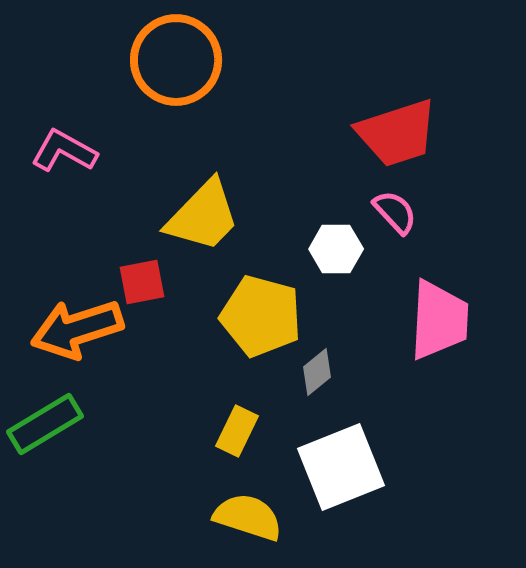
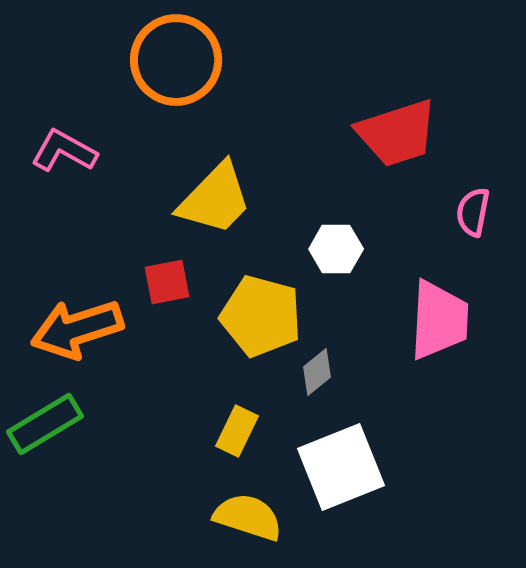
pink semicircle: moved 78 px right; rotated 126 degrees counterclockwise
yellow trapezoid: moved 12 px right, 17 px up
red square: moved 25 px right
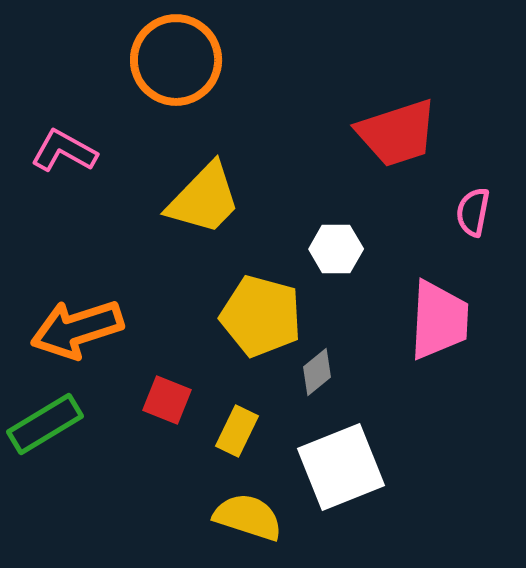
yellow trapezoid: moved 11 px left
red square: moved 118 px down; rotated 33 degrees clockwise
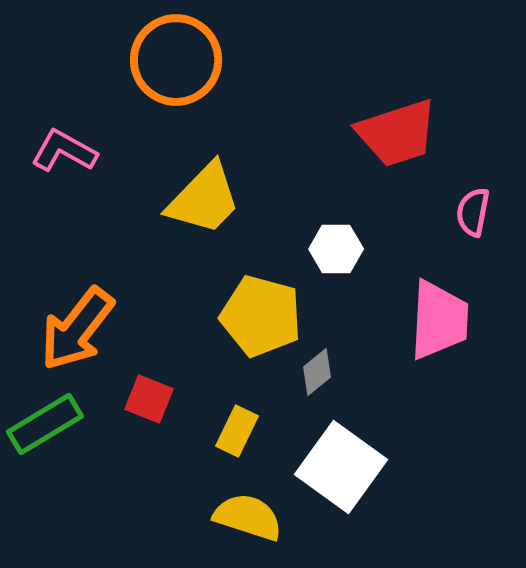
orange arrow: rotated 34 degrees counterclockwise
red square: moved 18 px left, 1 px up
white square: rotated 32 degrees counterclockwise
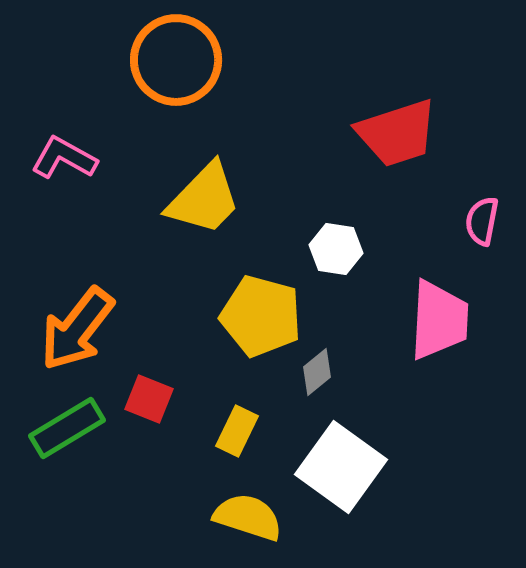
pink L-shape: moved 7 px down
pink semicircle: moved 9 px right, 9 px down
white hexagon: rotated 9 degrees clockwise
green rectangle: moved 22 px right, 4 px down
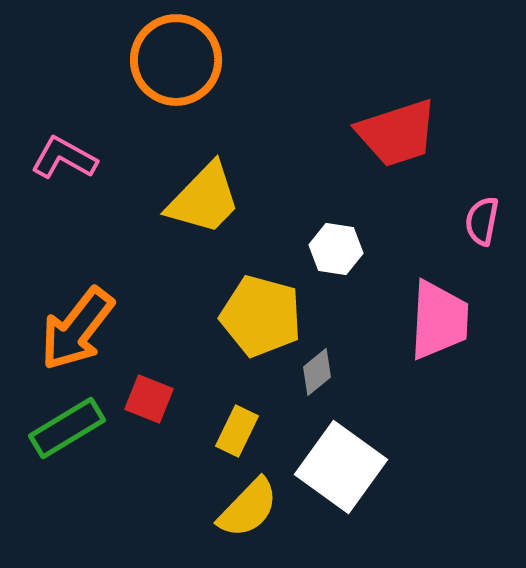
yellow semicircle: moved 9 px up; rotated 116 degrees clockwise
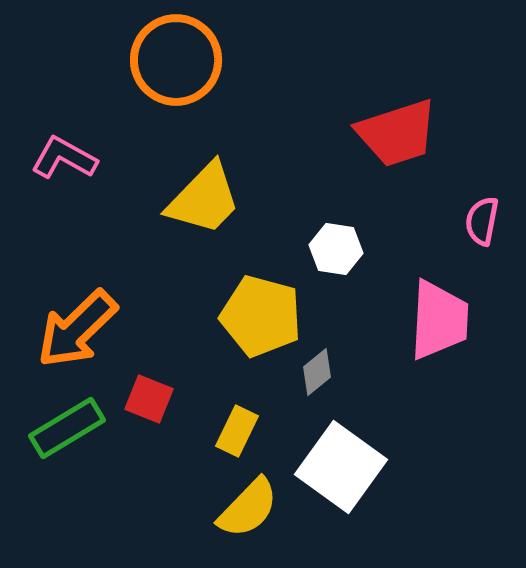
orange arrow: rotated 8 degrees clockwise
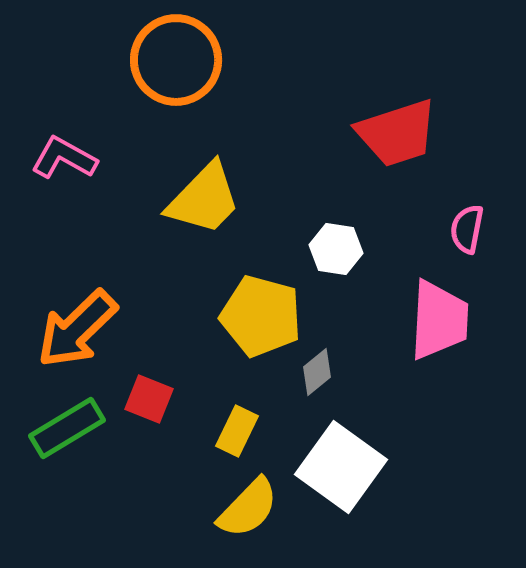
pink semicircle: moved 15 px left, 8 px down
